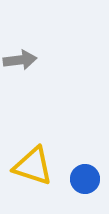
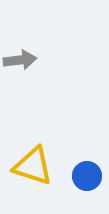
blue circle: moved 2 px right, 3 px up
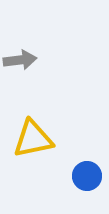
yellow triangle: moved 27 px up; rotated 30 degrees counterclockwise
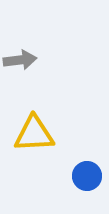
yellow triangle: moved 1 px right, 5 px up; rotated 9 degrees clockwise
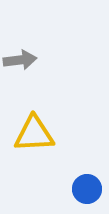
blue circle: moved 13 px down
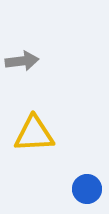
gray arrow: moved 2 px right, 1 px down
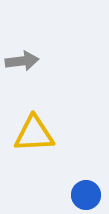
blue circle: moved 1 px left, 6 px down
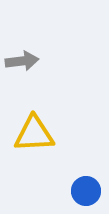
blue circle: moved 4 px up
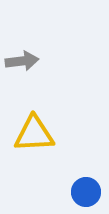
blue circle: moved 1 px down
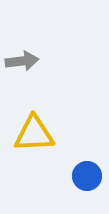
blue circle: moved 1 px right, 16 px up
